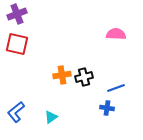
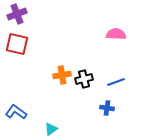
black cross: moved 2 px down
blue line: moved 6 px up
blue L-shape: rotated 75 degrees clockwise
cyan triangle: moved 12 px down
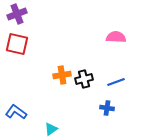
pink semicircle: moved 3 px down
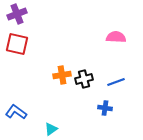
blue cross: moved 2 px left
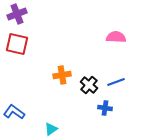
black cross: moved 5 px right, 6 px down; rotated 36 degrees counterclockwise
blue L-shape: moved 2 px left
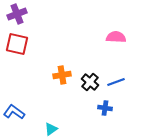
black cross: moved 1 px right, 3 px up
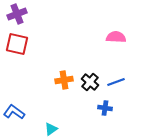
orange cross: moved 2 px right, 5 px down
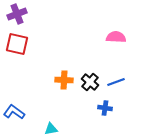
orange cross: rotated 12 degrees clockwise
cyan triangle: rotated 24 degrees clockwise
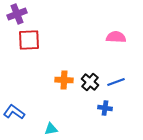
red square: moved 12 px right, 4 px up; rotated 15 degrees counterclockwise
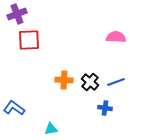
blue L-shape: moved 4 px up
